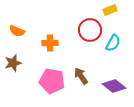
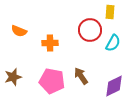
yellow rectangle: moved 2 px down; rotated 64 degrees counterclockwise
orange semicircle: moved 2 px right
brown star: moved 14 px down
purple diamond: rotated 65 degrees counterclockwise
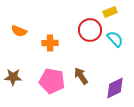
yellow rectangle: rotated 64 degrees clockwise
cyan semicircle: moved 2 px right, 4 px up; rotated 72 degrees counterclockwise
brown star: rotated 18 degrees clockwise
purple diamond: moved 1 px right, 2 px down
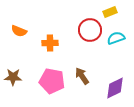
cyan semicircle: moved 1 px right, 1 px up; rotated 66 degrees counterclockwise
brown arrow: moved 1 px right
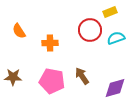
orange semicircle: rotated 35 degrees clockwise
purple diamond: rotated 10 degrees clockwise
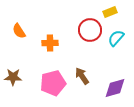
cyan semicircle: rotated 30 degrees counterclockwise
pink pentagon: moved 1 px right, 2 px down; rotated 25 degrees counterclockwise
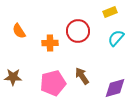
red circle: moved 12 px left, 1 px down
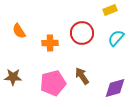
yellow rectangle: moved 2 px up
red circle: moved 4 px right, 2 px down
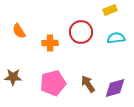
red circle: moved 1 px left, 1 px up
cyan semicircle: rotated 42 degrees clockwise
brown arrow: moved 6 px right, 8 px down
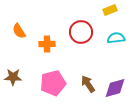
orange cross: moved 3 px left, 1 px down
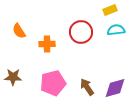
cyan semicircle: moved 8 px up
brown arrow: moved 1 px left, 3 px down
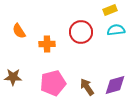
purple diamond: moved 3 px up
